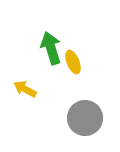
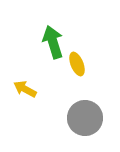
green arrow: moved 2 px right, 6 px up
yellow ellipse: moved 4 px right, 2 px down
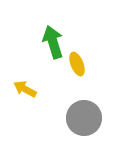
gray circle: moved 1 px left
